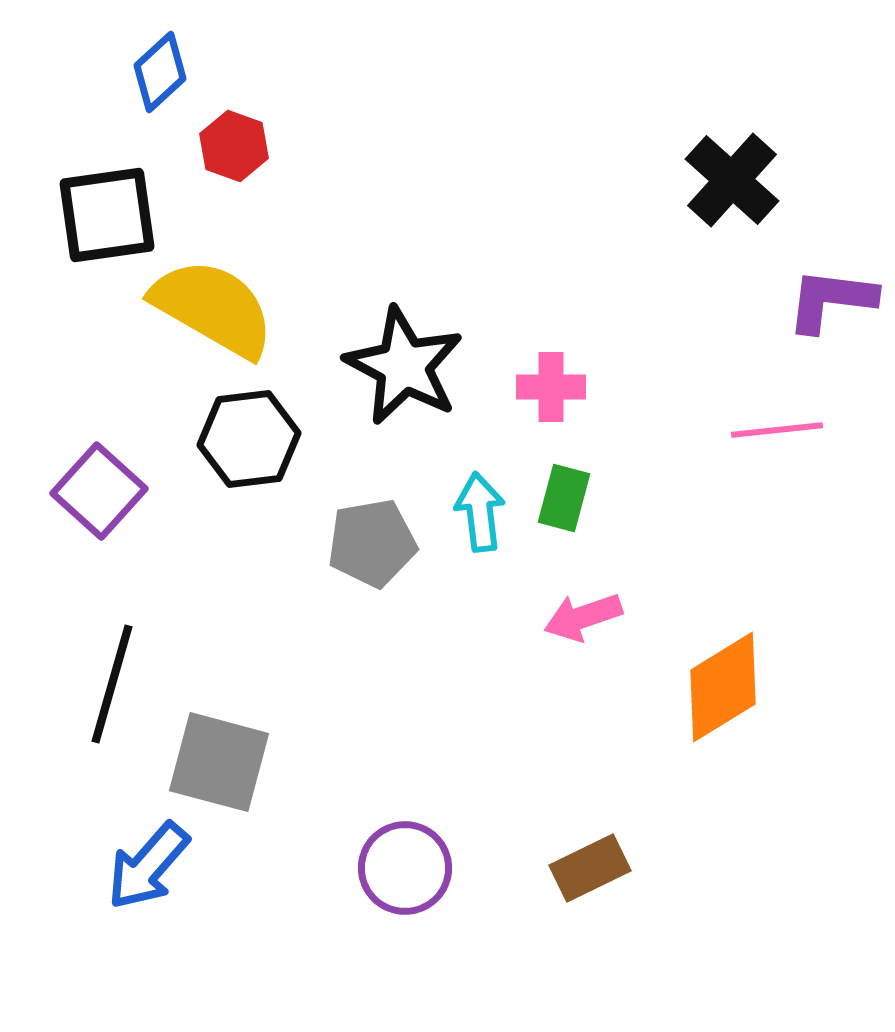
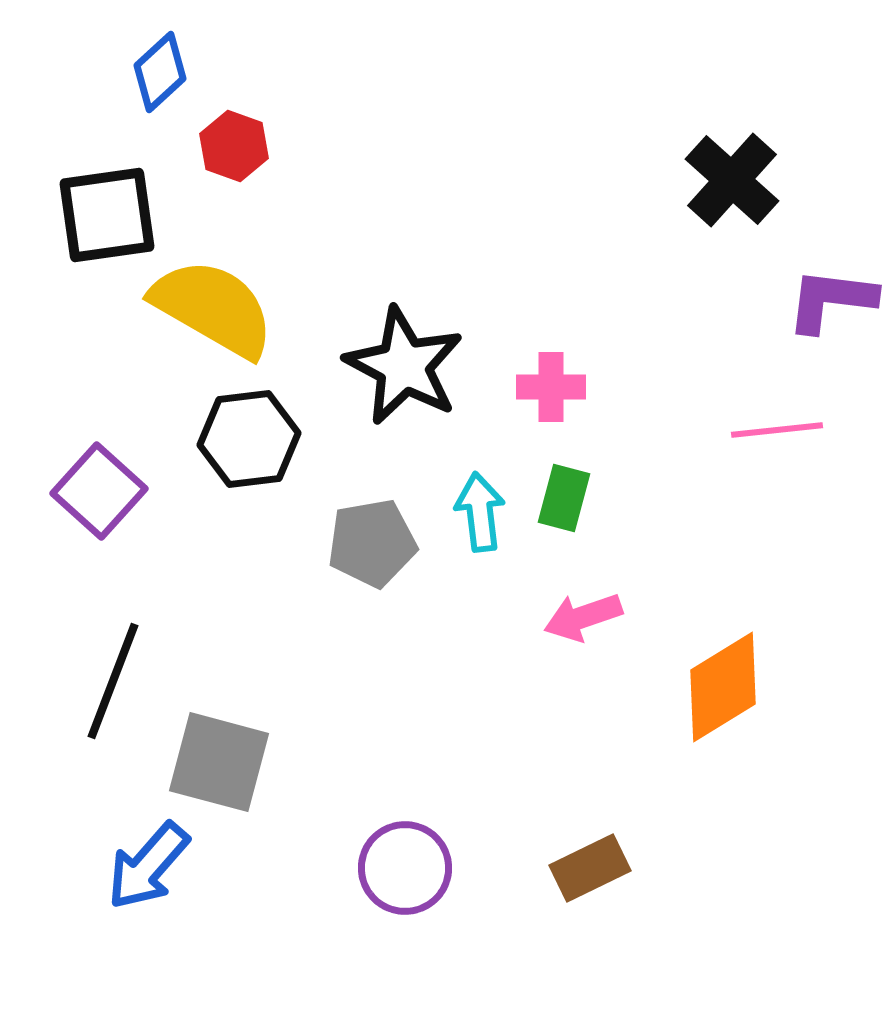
black line: moved 1 px right, 3 px up; rotated 5 degrees clockwise
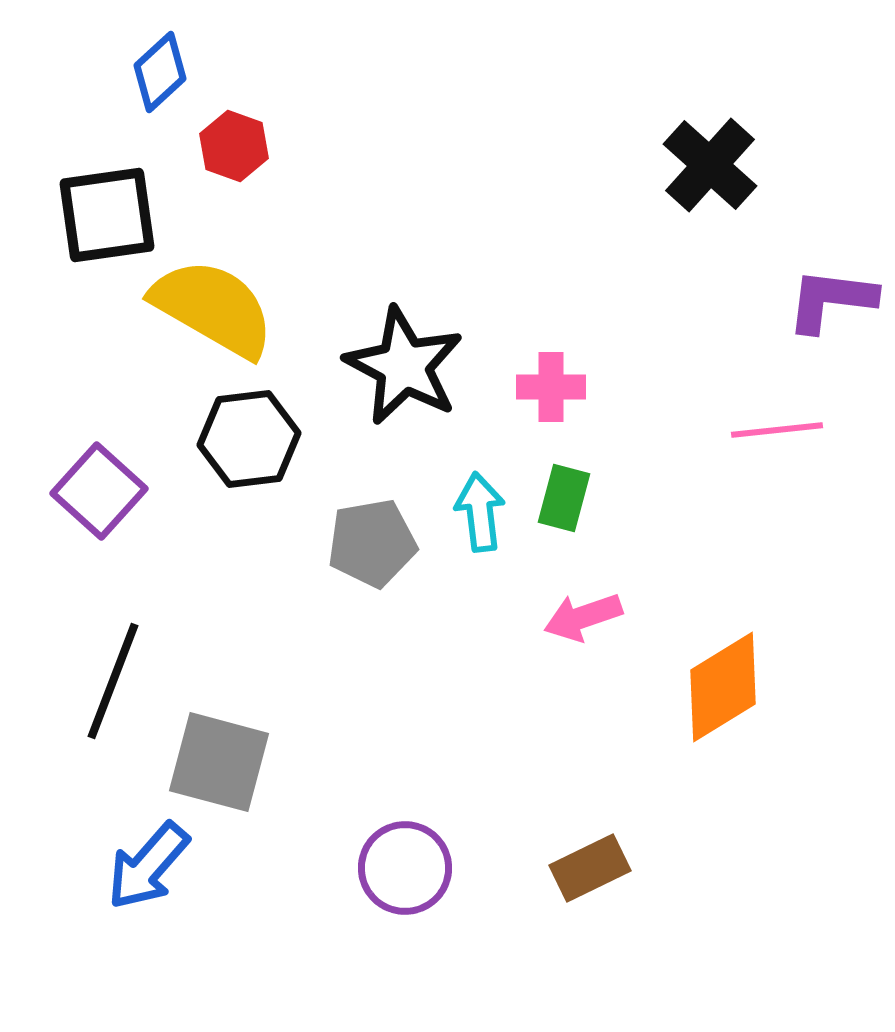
black cross: moved 22 px left, 15 px up
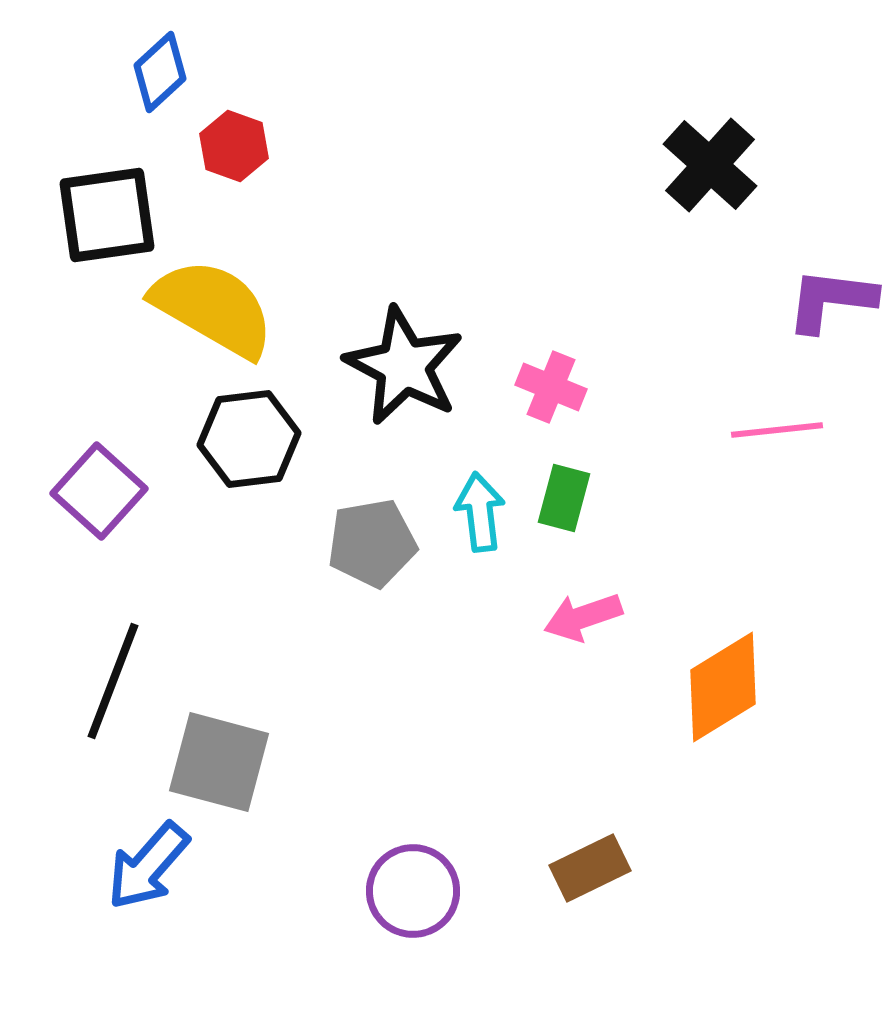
pink cross: rotated 22 degrees clockwise
purple circle: moved 8 px right, 23 px down
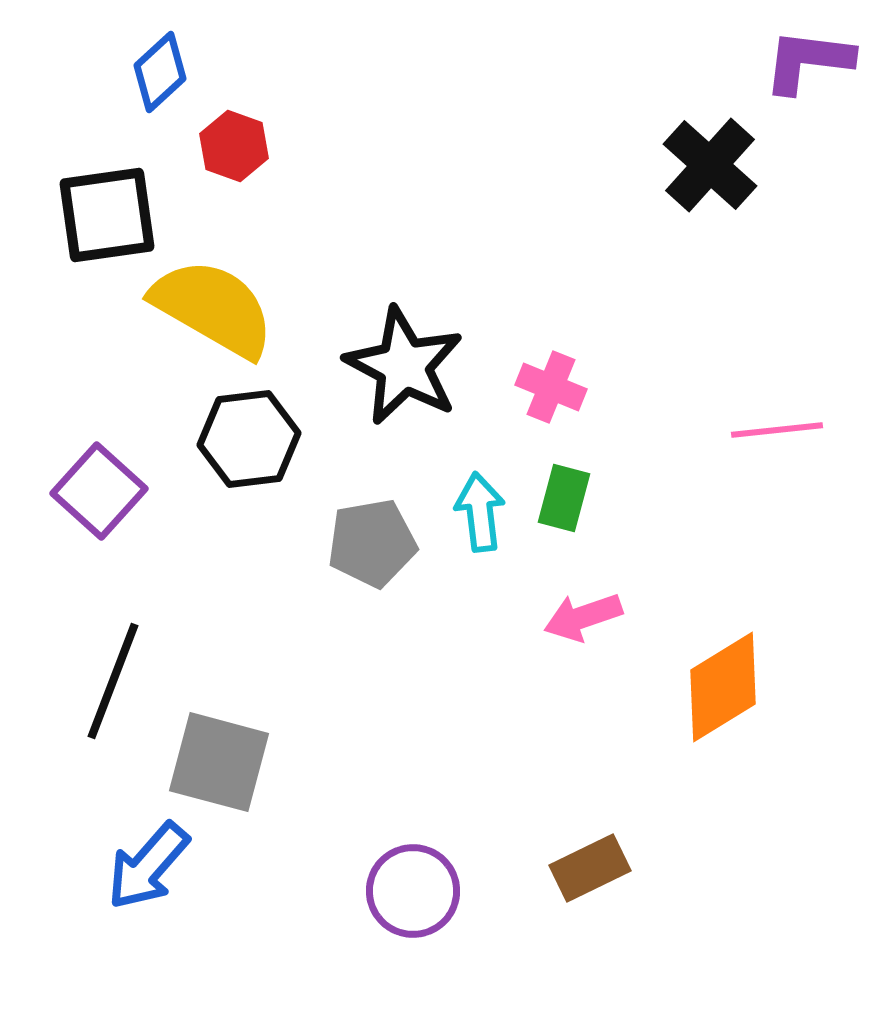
purple L-shape: moved 23 px left, 239 px up
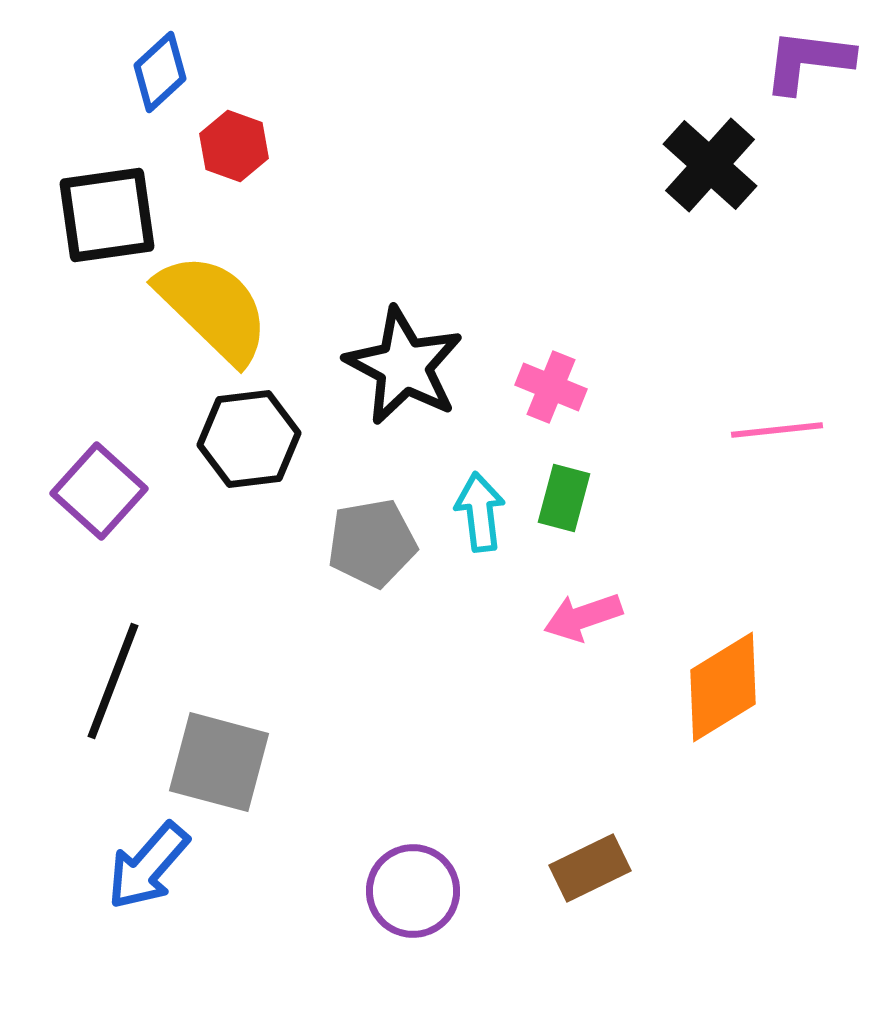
yellow semicircle: rotated 14 degrees clockwise
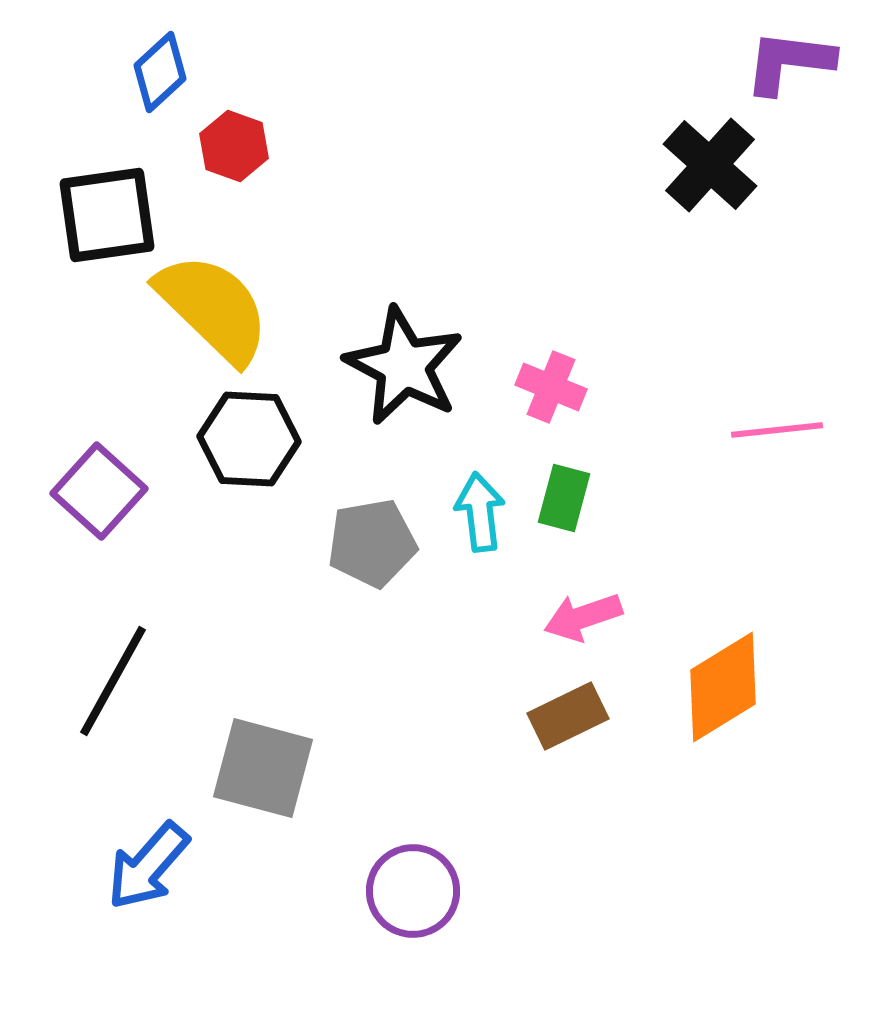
purple L-shape: moved 19 px left, 1 px down
black hexagon: rotated 10 degrees clockwise
black line: rotated 8 degrees clockwise
gray square: moved 44 px right, 6 px down
brown rectangle: moved 22 px left, 152 px up
